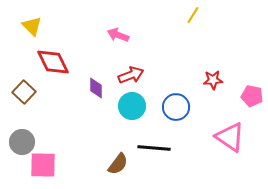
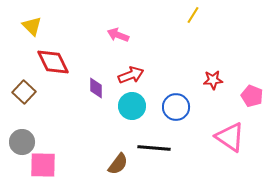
pink pentagon: rotated 10 degrees clockwise
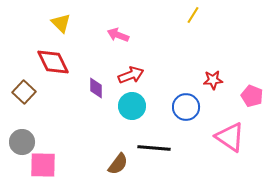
yellow triangle: moved 29 px right, 3 px up
blue circle: moved 10 px right
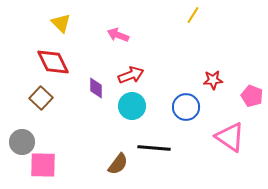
brown square: moved 17 px right, 6 px down
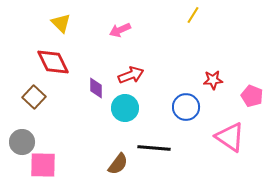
pink arrow: moved 2 px right, 5 px up; rotated 45 degrees counterclockwise
brown square: moved 7 px left, 1 px up
cyan circle: moved 7 px left, 2 px down
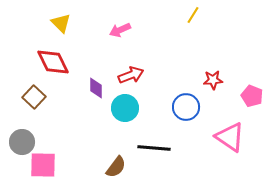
brown semicircle: moved 2 px left, 3 px down
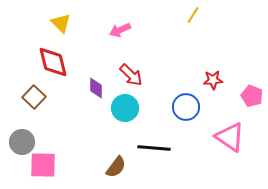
red diamond: rotated 12 degrees clockwise
red arrow: rotated 65 degrees clockwise
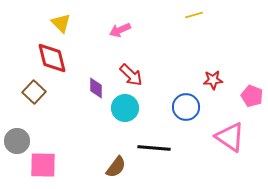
yellow line: moved 1 px right; rotated 42 degrees clockwise
red diamond: moved 1 px left, 4 px up
brown square: moved 5 px up
gray circle: moved 5 px left, 1 px up
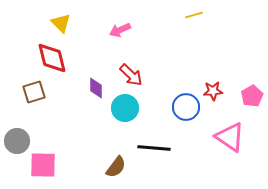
red star: moved 11 px down
brown square: rotated 30 degrees clockwise
pink pentagon: rotated 20 degrees clockwise
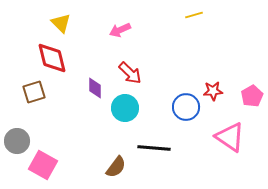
red arrow: moved 1 px left, 2 px up
purple diamond: moved 1 px left
pink square: rotated 28 degrees clockwise
